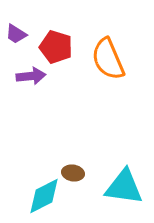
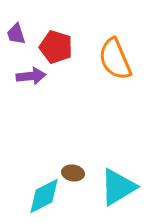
purple trapezoid: rotated 40 degrees clockwise
orange semicircle: moved 7 px right
cyan triangle: moved 6 px left; rotated 39 degrees counterclockwise
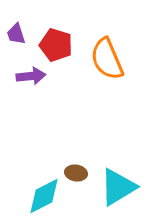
red pentagon: moved 2 px up
orange semicircle: moved 8 px left
brown ellipse: moved 3 px right
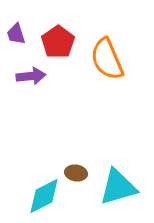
red pentagon: moved 2 px right, 3 px up; rotated 20 degrees clockwise
cyan triangle: rotated 15 degrees clockwise
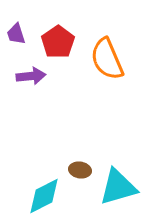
brown ellipse: moved 4 px right, 3 px up
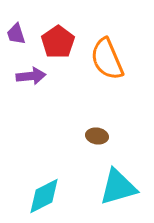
brown ellipse: moved 17 px right, 34 px up
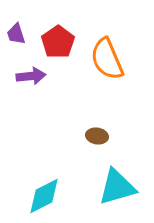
cyan triangle: moved 1 px left
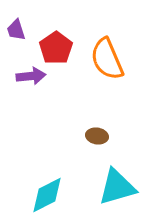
purple trapezoid: moved 4 px up
red pentagon: moved 2 px left, 6 px down
cyan diamond: moved 3 px right, 1 px up
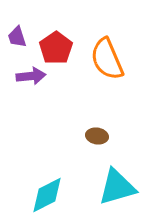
purple trapezoid: moved 1 px right, 7 px down
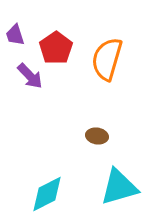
purple trapezoid: moved 2 px left, 2 px up
orange semicircle: rotated 39 degrees clockwise
purple arrow: moved 1 px left; rotated 52 degrees clockwise
cyan triangle: moved 2 px right
cyan diamond: moved 1 px up
